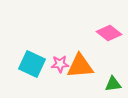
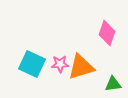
pink diamond: moved 2 px left; rotated 70 degrees clockwise
orange triangle: moved 1 px right, 1 px down; rotated 12 degrees counterclockwise
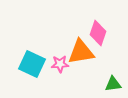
pink diamond: moved 9 px left
orange triangle: moved 15 px up; rotated 8 degrees clockwise
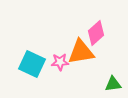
pink diamond: moved 2 px left; rotated 30 degrees clockwise
pink star: moved 2 px up
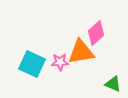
green triangle: rotated 30 degrees clockwise
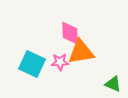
pink diamond: moved 26 px left; rotated 50 degrees counterclockwise
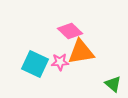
pink diamond: moved 2 px up; rotated 45 degrees counterclockwise
cyan square: moved 3 px right
green triangle: rotated 18 degrees clockwise
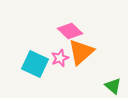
orange triangle: rotated 32 degrees counterclockwise
pink star: moved 4 px up; rotated 18 degrees counterclockwise
green triangle: moved 2 px down
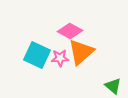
pink diamond: rotated 15 degrees counterclockwise
pink star: rotated 18 degrees clockwise
cyan square: moved 2 px right, 9 px up
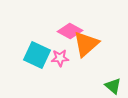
orange triangle: moved 5 px right, 8 px up
